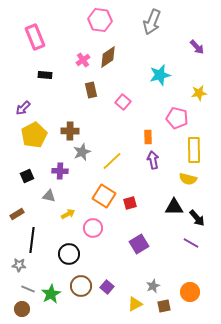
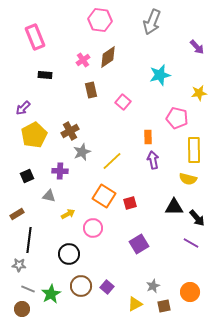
brown cross at (70, 131): rotated 30 degrees counterclockwise
black line at (32, 240): moved 3 px left
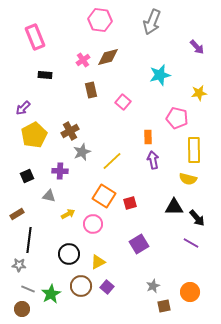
brown diamond at (108, 57): rotated 20 degrees clockwise
pink circle at (93, 228): moved 4 px up
yellow triangle at (135, 304): moved 37 px left, 42 px up
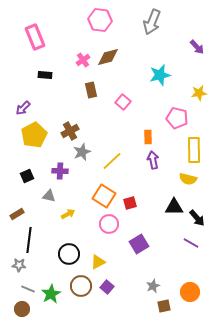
pink circle at (93, 224): moved 16 px right
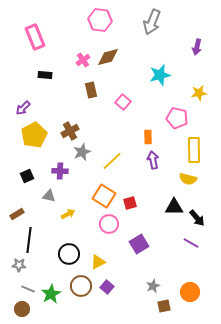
purple arrow at (197, 47): rotated 56 degrees clockwise
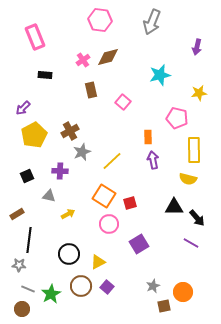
orange circle at (190, 292): moved 7 px left
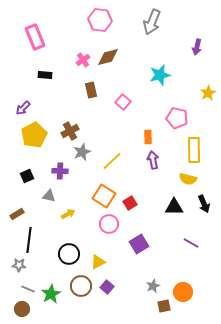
yellow star at (199, 93): moved 9 px right; rotated 21 degrees counterclockwise
red square at (130, 203): rotated 16 degrees counterclockwise
black arrow at (197, 218): moved 7 px right, 14 px up; rotated 18 degrees clockwise
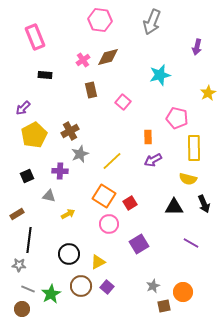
yellow rectangle at (194, 150): moved 2 px up
gray star at (82, 152): moved 2 px left, 2 px down
purple arrow at (153, 160): rotated 108 degrees counterclockwise
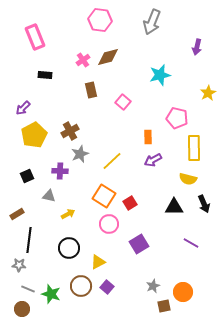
black circle at (69, 254): moved 6 px up
green star at (51, 294): rotated 24 degrees counterclockwise
